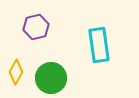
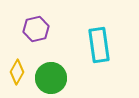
purple hexagon: moved 2 px down
yellow diamond: moved 1 px right
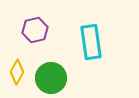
purple hexagon: moved 1 px left, 1 px down
cyan rectangle: moved 8 px left, 3 px up
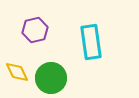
yellow diamond: rotated 55 degrees counterclockwise
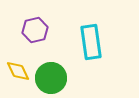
yellow diamond: moved 1 px right, 1 px up
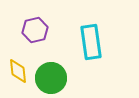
yellow diamond: rotated 20 degrees clockwise
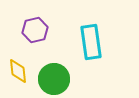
green circle: moved 3 px right, 1 px down
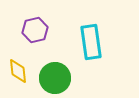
green circle: moved 1 px right, 1 px up
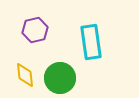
yellow diamond: moved 7 px right, 4 px down
green circle: moved 5 px right
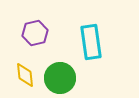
purple hexagon: moved 3 px down
